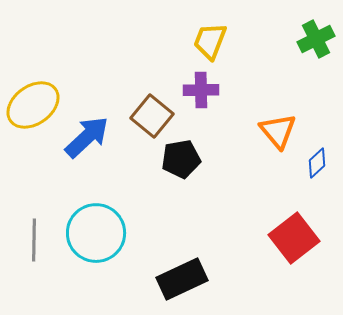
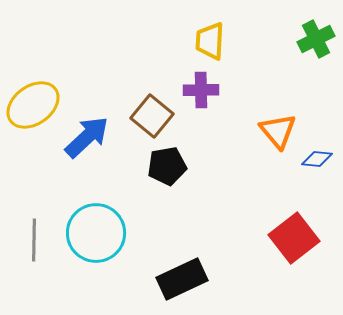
yellow trapezoid: rotated 18 degrees counterclockwise
black pentagon: moved 14 px left, 7 px down
blue diamond: moved 4 px up; rotated 48 degrees clockwise
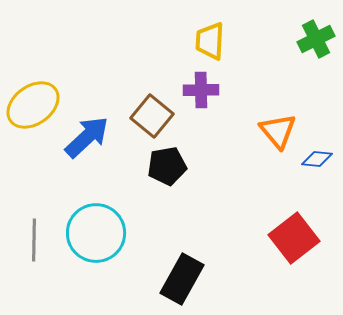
black rectangle: rotated 36 degrees counterclockwise
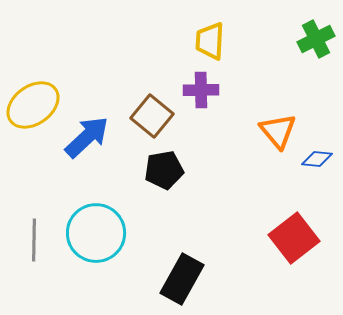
black pentagon: moved 3 px left, 4 px down
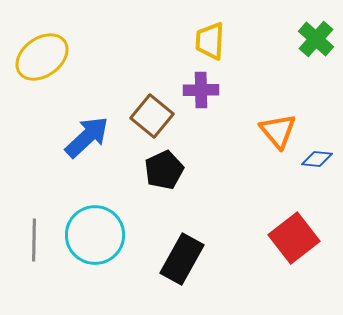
green cross: rotated 21 degrees counterclockwise
yellow ellipse: moved 9 px right, 48 px up
black pentagon: rotated 15 degrees counterclockwise
cyan circle: moved 1 px left, 2 px down
black rectangle: moved 20 px up
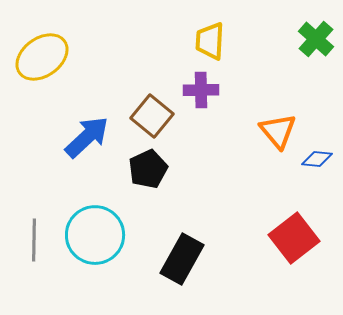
black pentagon: moved 16 px left, 1 px up
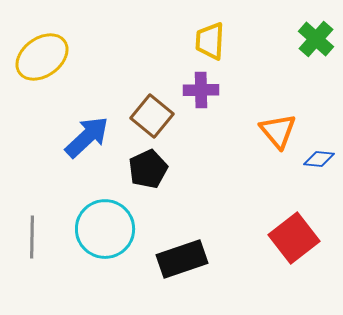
blue diamond: moved 2 px right
cyan circle: moved 10 px right, 6 px up
gray line: moved 2 px left, 3 px up
black rectangle: rotated 42 degrees clockwise
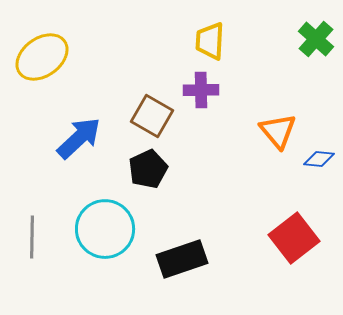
brown square: rotated 9 degrees counterclockwise
blue arrow: moved 8 px left, 1 px down
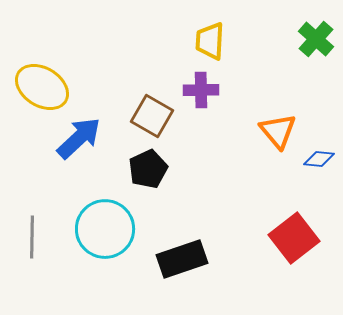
yellow ellipse: moved 30 px down; rotated 68 degrees clockwise
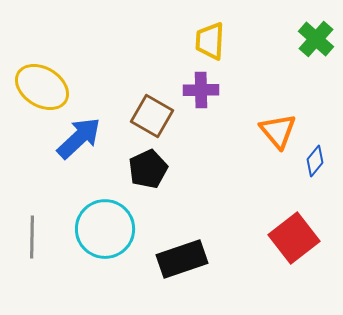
blue diamond: moved 4 px left, 2 px down; rotated 56 degrees counterclockwise
